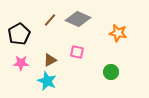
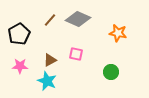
pink square: moved 1 px left, 2 px down
pink star: moved 1 px left, 3 px down
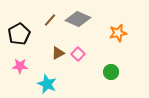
orange star: rotated 24 degrees counterclockwise
pink square: moved 2 px right; rotated 32 degrees clockwise
brown triangle: moved 8 px right, 7 px up
cyan star: moved 3 px down
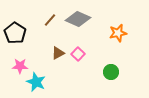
black pentagon: moved 4 px left, 1 px up; rotated 10 degrees counterclockwise
cyan star: moved 11 px left, 2 px up
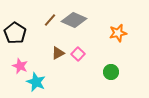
gray diamond: moved 4 px left, 1 px down
pink star: rotated 21 degrees clockwise
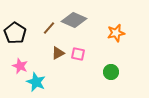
brown line: moved 1 px left, 8 px down
orange star: moved 2 px left
pink square: rotated 32 degrees counterclockwise
